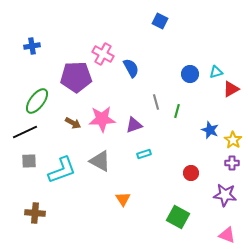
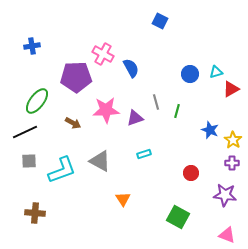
pink star: moved 4 px right, 9 px up
purple triangle: moved 1 px right, 7 px up
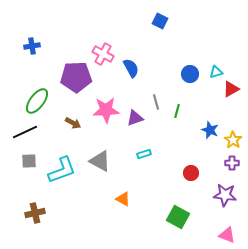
orange triangle: rotated 28 degrees counterclockwise
brown cross: rotated 18 degrees counterclockwise
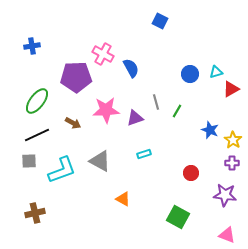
green line: rotated 16 degrees clockwise
black line: moved 12 px right, 3 px down
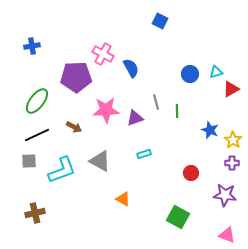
green line: rotated 32 degrees counterclockwise
brown arrow: moved 1 px right, 4 px down
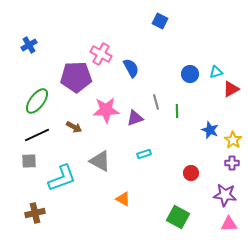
blue cross: moved 3 px left, 1 px up; rotated 21 degrees counterclockwise
pink cross: moved 2 px left
cyan L-shape: moved 8 px down
pink triangle: moved 2 px right, 11 px up; rotated 24 degrees counterclockwise
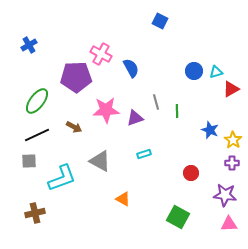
blue circle: moved 4 px right, 3 px up
